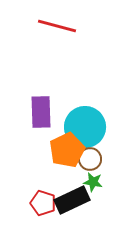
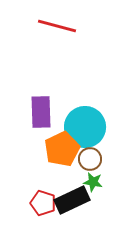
orange pentagon: moved 5 px left, 1 px up
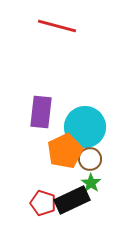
purple rectangle: rotated 8 degrees clockwise
orange pentagon: moved 3 px right, 2 px down
green star: moved 2 px left, 1 px down; rotated 24 degrees clockwise
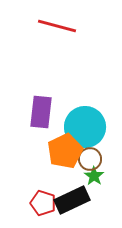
green star: moved 3 px right, 7 px up
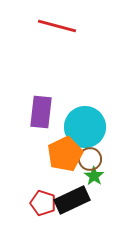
orange pentagon: moved 3 px down
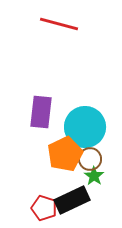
red line: moved 2 px right, 2 px up
red pentagon: moved 1 px right, 5 px down
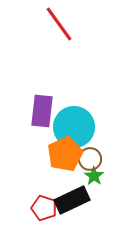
red line: rotated 39 degrees clockwise
purple rectangle: moved 1 px right, 1 px up
cyan circle: moved 11 px left
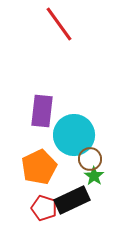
cyan circle: moved 8 px down
orange pentagon: moved 26 px left, 13 px down
